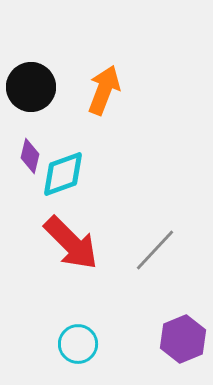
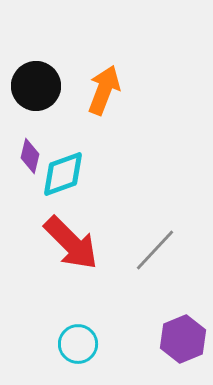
black circle: moved 5 px right, 1 px up
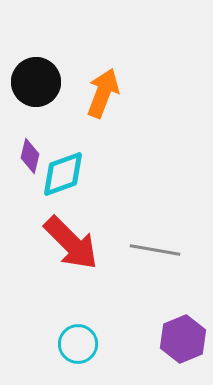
black circle: moved 4 px up
orange arrow: moved 1 px left, 3 px down
gray line: rotated 57 degrees clockwise
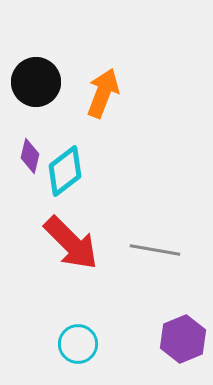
cyan diamond: moved 2 px right, 3 px up; rotated 18 degrees counterclockwise
